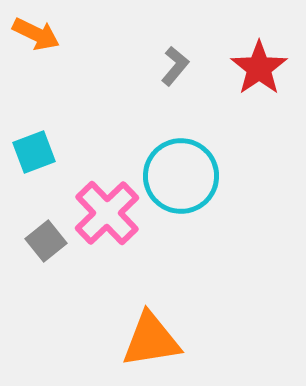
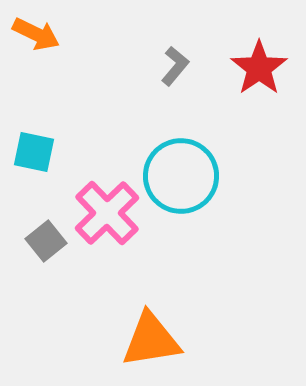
cyan square: rotated 33 degrees clockwise
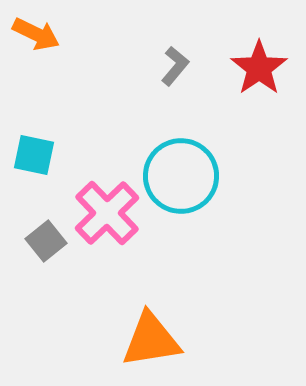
cyan square: moved 3 px down
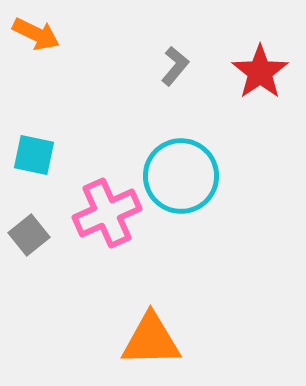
red star: moved 1 px right, 4 px down
pink cross: rotated 20 degrees clockwise
gray square: moved 17 px left, 6 px up
orange triangle: rotated 8 degrees clockwise
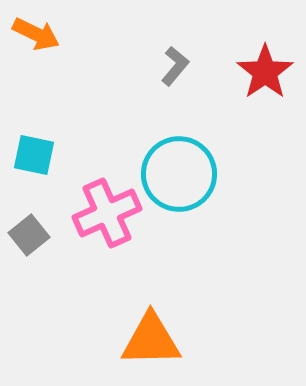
red star: moved 5 px right
cyan circle: moved 2 px left, 2 px up
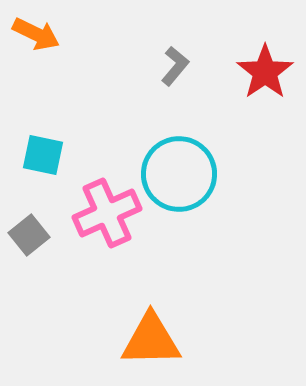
cyan square: moved 9 px right
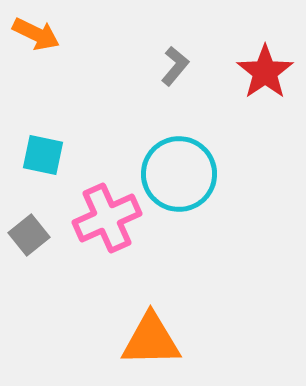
pink cross: moved 5 px down
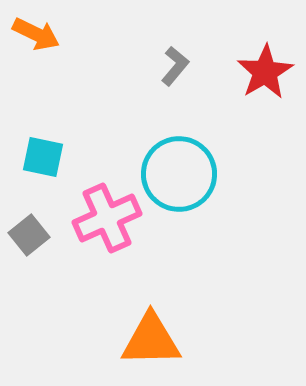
red star: rotated 4 degrees clockwise
cyan square: moved 2 px down
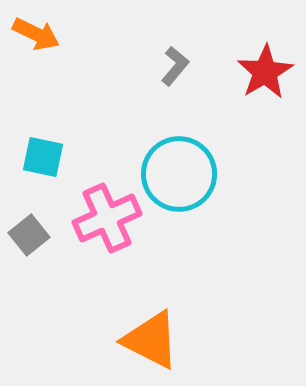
orange triangle: rotated 28 degrees clockwise
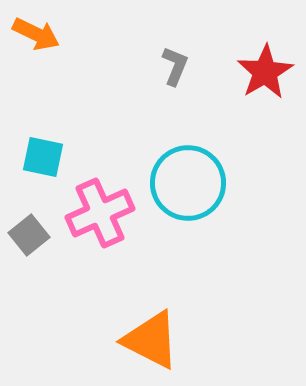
gray L-shape: rotated 18 degrees counterclockwise
cyan circle: moved 9 px right, 9 px down
pink cross: moved 7 px left, 5 px up
